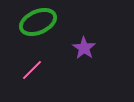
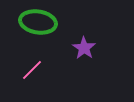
green ellipse: rotated 33 degrees clockwise
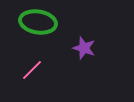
purple star: rotated 15 degrees counterclockwise
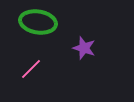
pink line: moved 1 px left, 1 px up
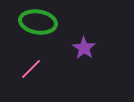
purple star: rotated 15 degrees clockwise
